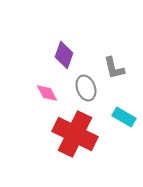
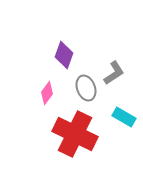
gray L-shape: moved 5 px down; rotated 110 degrees counterclockwise
pink diamond: rotated 65 degrees clockwise
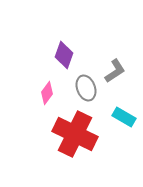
gray L-shape: moved 1 px right, 2 px up
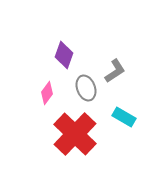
red cross: rotated 18 degrees clockwise
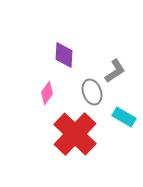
purple diamond: rotated 16 degrees counterclockwise
gray ellipse: moved 6 px right, 4 px down
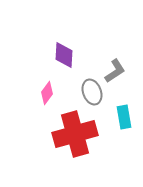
cyan rectangle: rotated 50 degrees clockwise
red cross: rotated 30 degrees clockwise
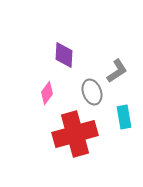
gray L-shape: moved 2 px right
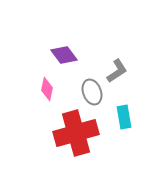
purple diamond: rotated 40 degrees counterclockwise
pink diamond: moved 4 px up; rotated 25 degrees counterclockwise
red cross: moved 1 px right, 1 px up
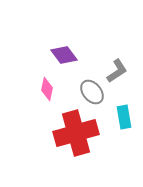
gray ellipse: rotated 20 degrees counterclockwise
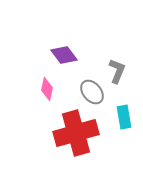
gray L-shape: rotated 35 degrees counterclockwise
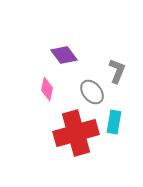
cyan rectangle: moved 10 px left, 5 px down; rotated 20 degrees clockwise
